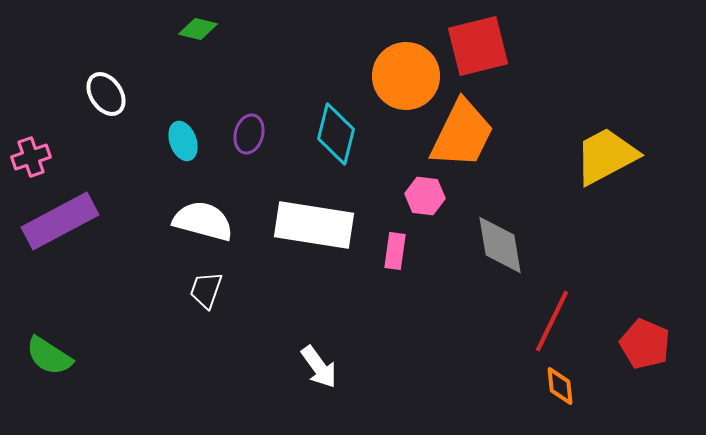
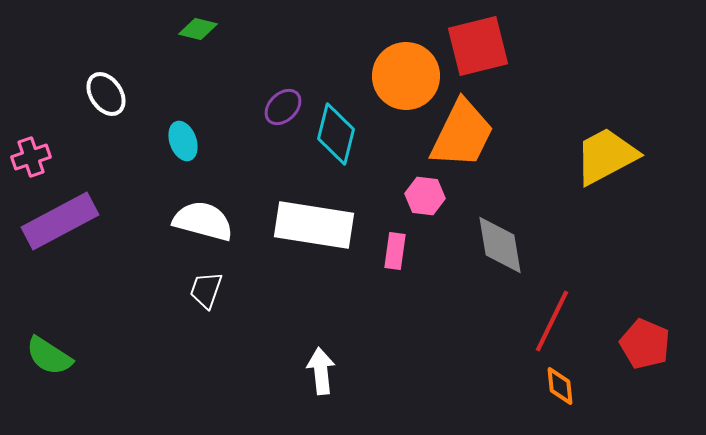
purple ellipse: moved 34 px right, 27 px up; rotated 30 degrees clockwise
white arrow: moved 2 px right, 4 px down; rotated 150 degrees counterclockwise
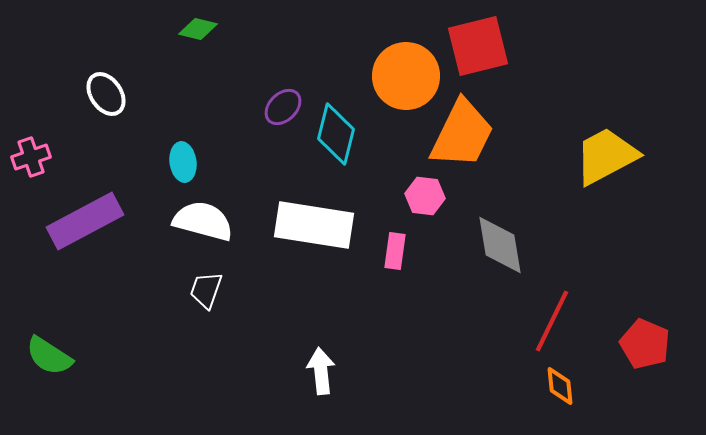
cyan ellipse: moved 21 px down; rotated 12 degrees clockwise
purple rectangle: moved 25 px right
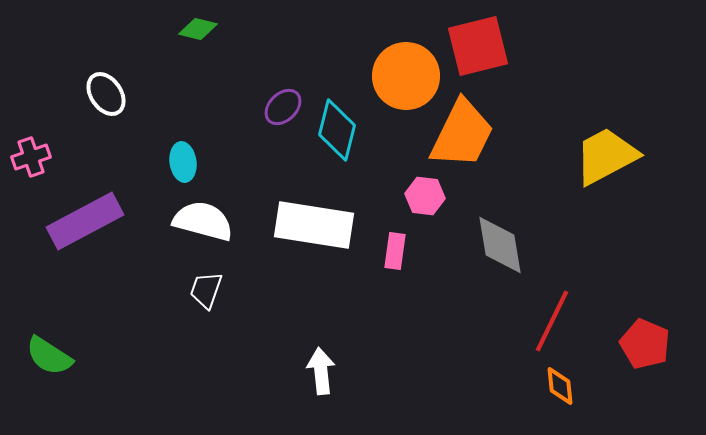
cyan diamond: moved 1 px right, 4 px up
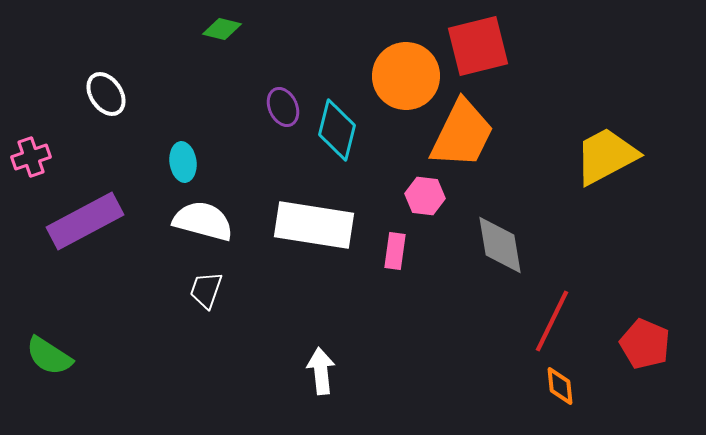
green diamond: moved 24 px right
purple ellipse: rotated 69 degrees counterclockwise
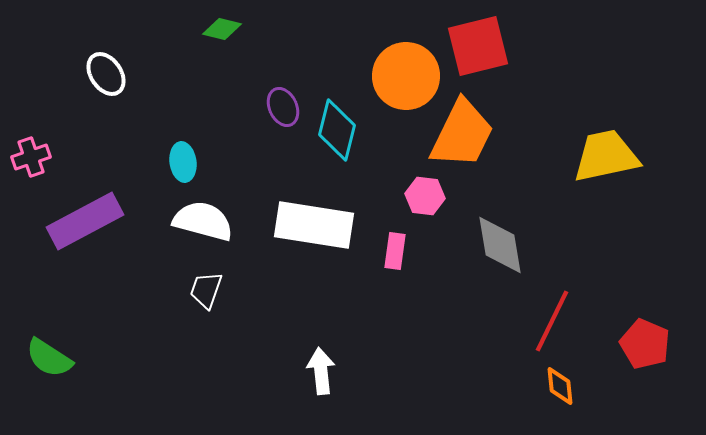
white ellipse: moved 20 px up
yellow trapezoid: rotated 16 degrees clockwise
green semicircle: moved 2 px down
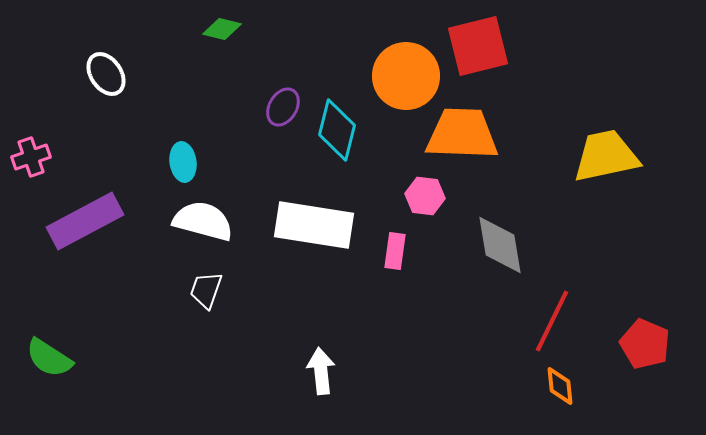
purple ellipse: rotated 54 degrees clockwise
orange trapezoid: rotated 114 degrees counterclockwise
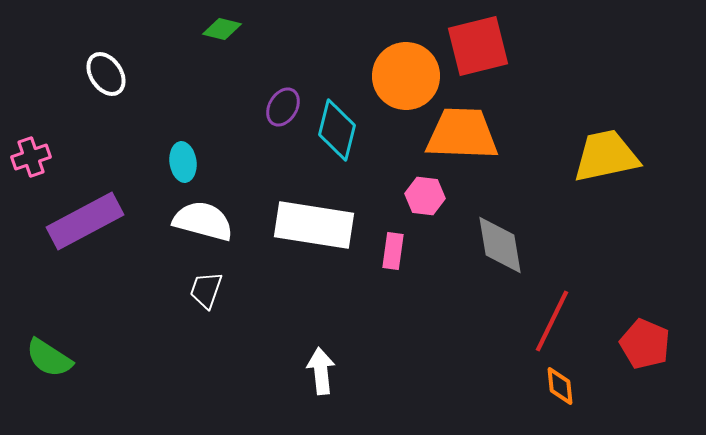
pink rectangle: moved 2 px left
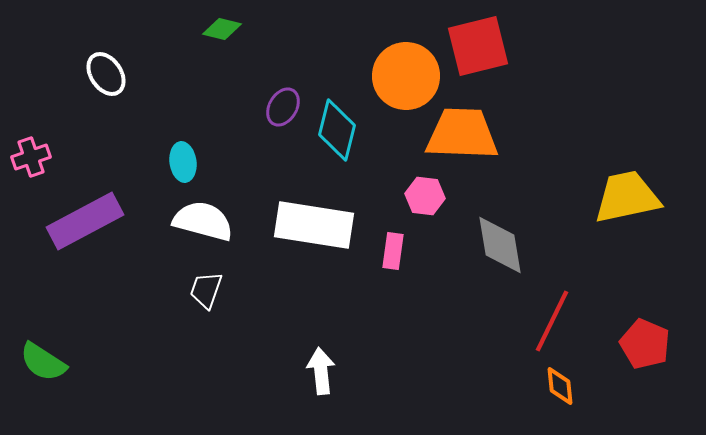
yellow trapezoid: moved 21 px right, 41 px down
green semicircle: moved 6 px left, 4 px down
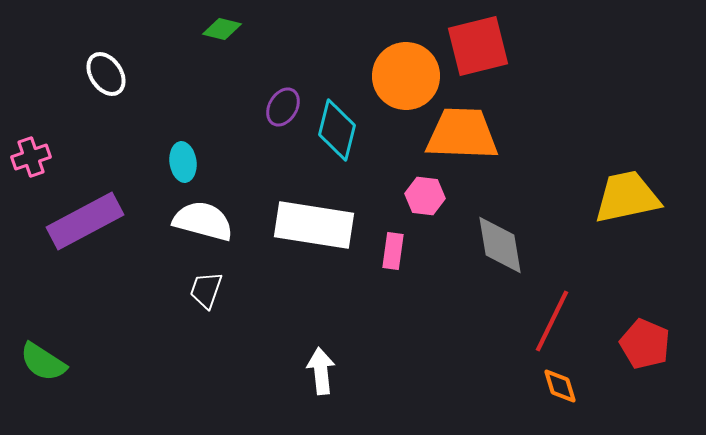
orange diamond: rotated 12 degrees counterclockwise
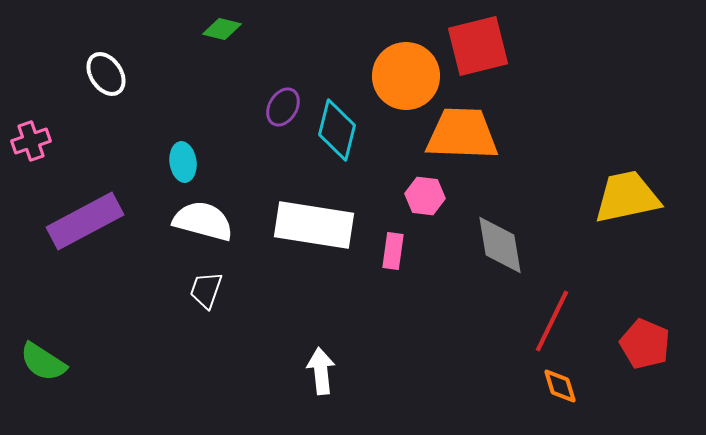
pink cross: moved 16 px up
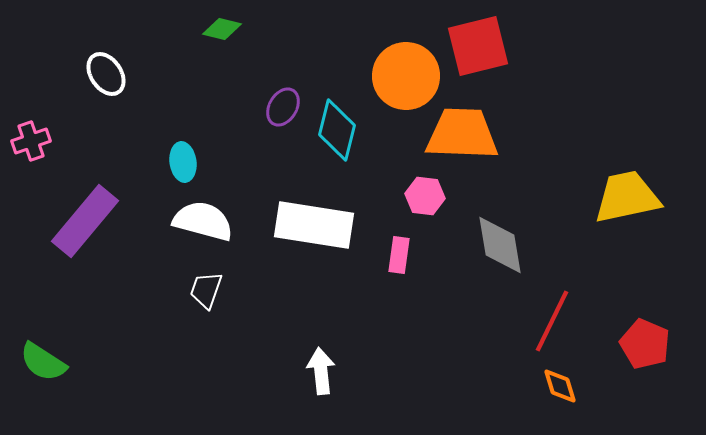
purple rectangle: rotated 22 degrees counterclockwise
pink rectangle: moved 6 px right, 4 px down
